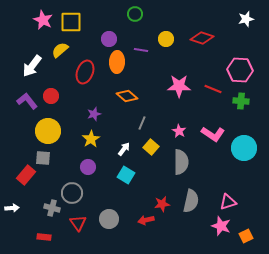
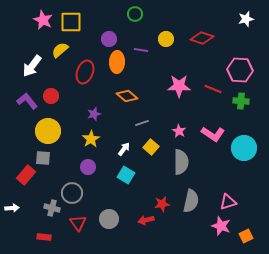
gray line at (142, 123): rotated 48 degrees clockwise
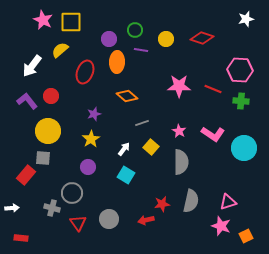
green circle at (135, 14): moved 16 px down
red rectangle at (44, 237): moved 23 px left, 1 px down
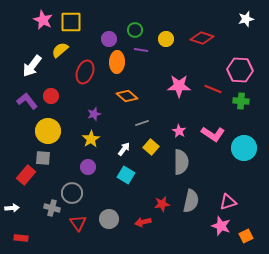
red arrow at (146, 220): moved 3 px left, 2 px down
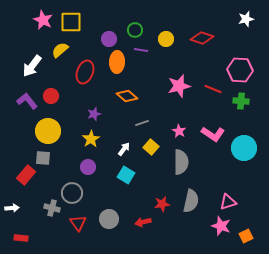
pink star at (179, 86): rotated 15 degrees counterclockwise
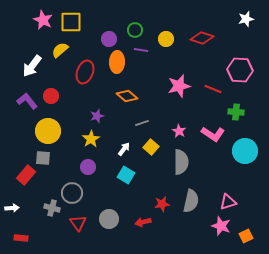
green cross at (241, 101): moved 5 px left, 11 px down
purple star at (94, 114): moved 3 px right, 2 px down
cyan circle at (244, 148): moved 1 px right, 3 px down
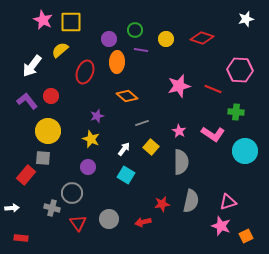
yellow star at (91, 139): rotated 18 degrees counterclockwise
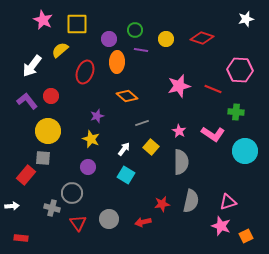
yellow square at (71, 22): moved 6 px right, 2 px down
white arrow at (12, 208): moved 2 px up
